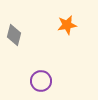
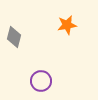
gray diamond: moved 2 px down
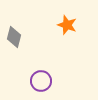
orange star: rotated 30 degrees clockwise
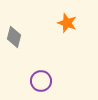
orange star: moved 2 px up
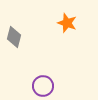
purple circle: moved 2 px right, 5 px down
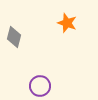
purple circle: moved 3 px left
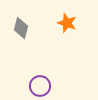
gray diamond: moved 7 px right, 9 px up
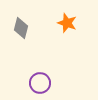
purple circle: moved 3 px up
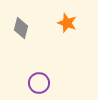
purple circle: moved 1 px left
